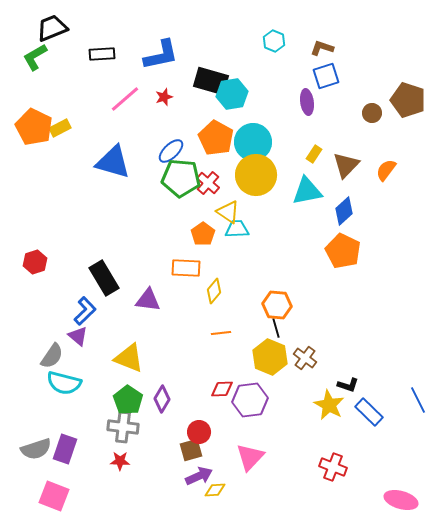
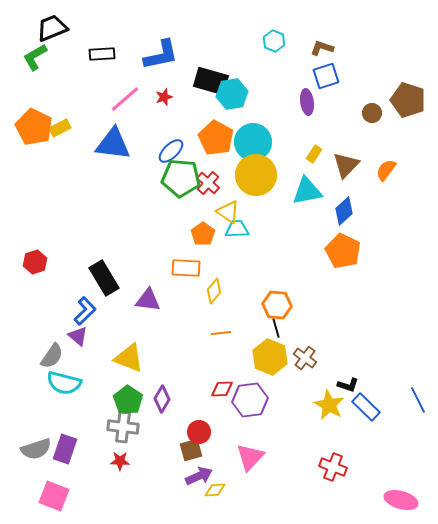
blue triangle at (113, 162): moved 18 px up; rotated 9 degrees counterclockwise
blue rectangle at (369, 412): moved 3 px left, 5 px up
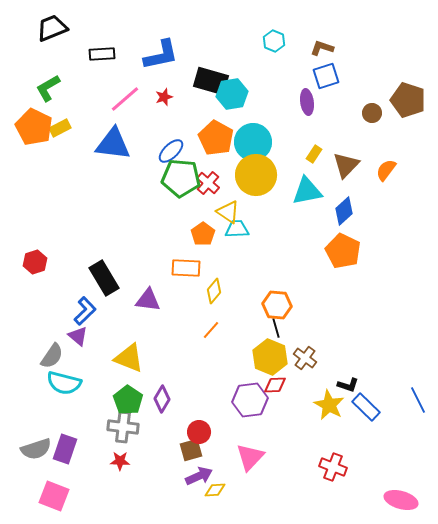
green L-shape at (35, 57): moved 13 px right, 31 px down
orange line at (221, 333): moved 10 px left, 3 px up; rotated 42 degrees counterclockwise
red diamond at (222, 389): moved 53 px right, 4 px up
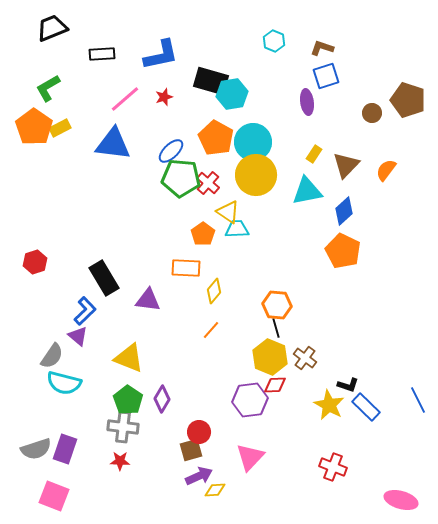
orange pentagon at (34, 127): rotated 9 degrees clockwise
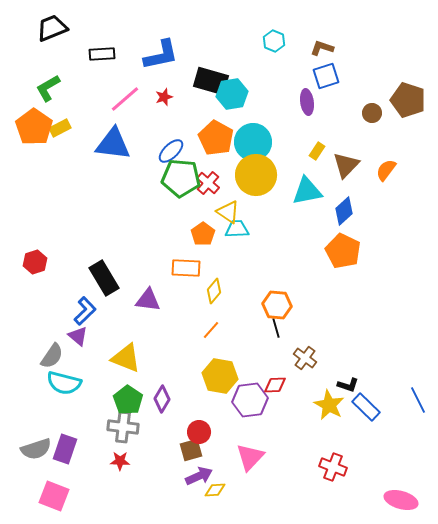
yellow rectangle at (314, 154): moved 3 px right, 3 px up
yellow hexagon at (270, 357): moved 50 px left, 19 px down; rotated 12 degrees counterclockwise
yellow triangle at (129, 358): moved 3 px left
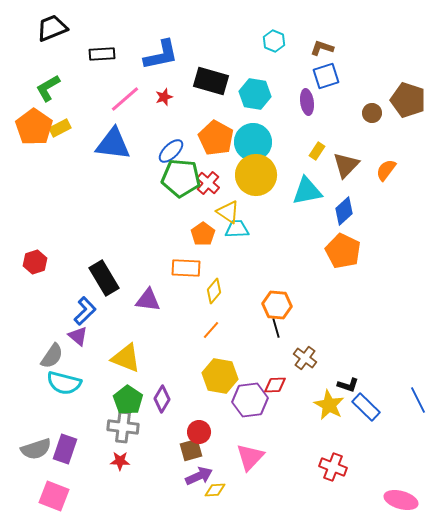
cyan hexagon at (232, 94): moved 23 px right; rotated 20 degrees clockwise
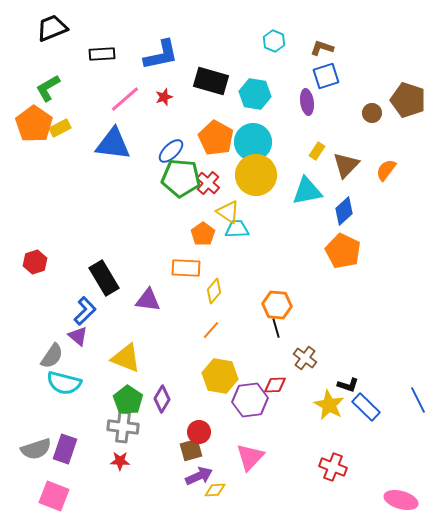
orange pentagon at (34, 127): moved 3 px up
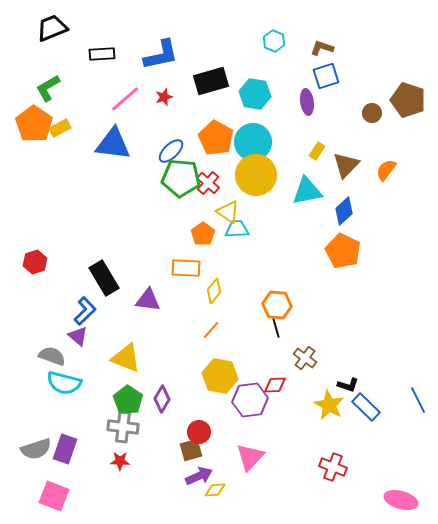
black rectangle at (211, 81): rotated 32 degrees counterclockwise
gray semicircle at (52, 356): rotated 104 degrees counterclockwise
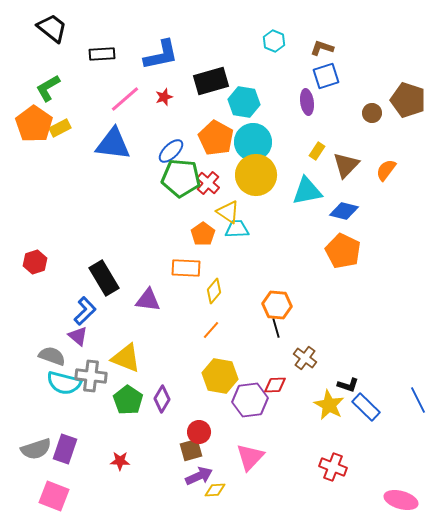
black trapezoid at (52, 28): rotated 60 degrees clockwise
cyan hexagon at (255, 94): moved 11 px left, 8 px down
blue diamond at (344, 211): rotated 56 degrees clockwise
gray cross at (123, 427): moved 32 px left, 51 px up
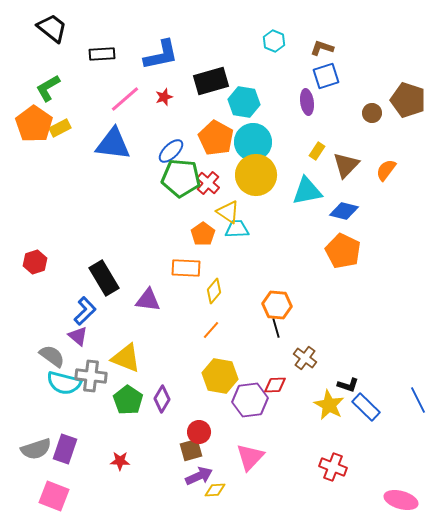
gray semicircle at (52, 356): rotated 16 degrees clockwise
